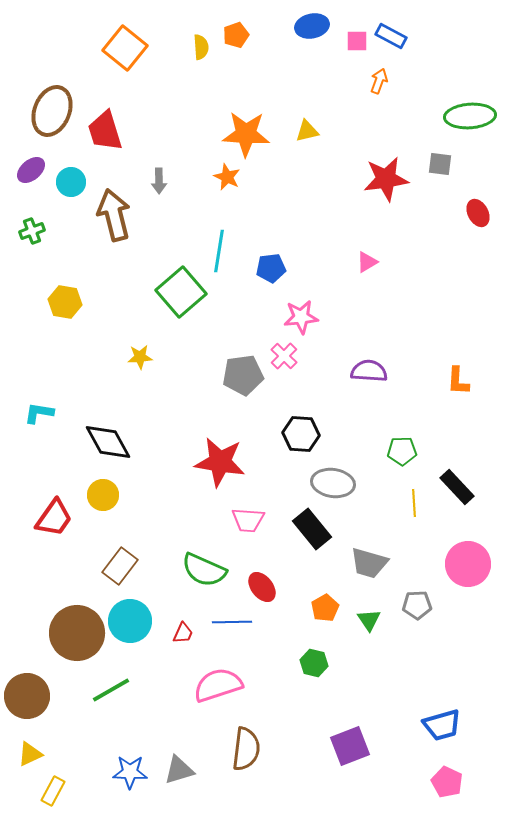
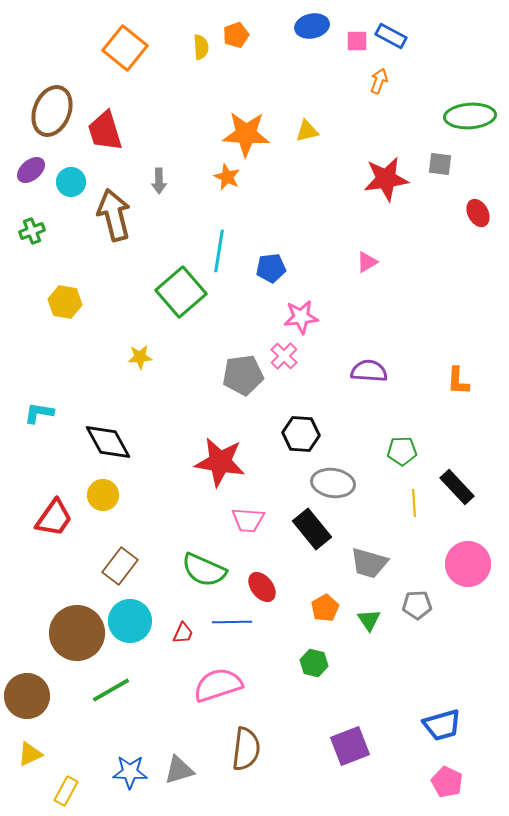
yellow rectangle at (53, 791): moved 13 px right
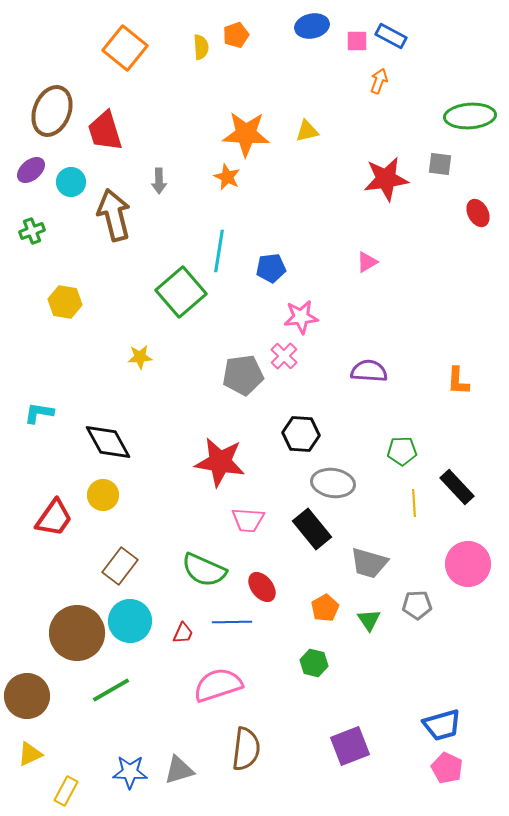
pink pentagon at (447, 782): moved 14 px up
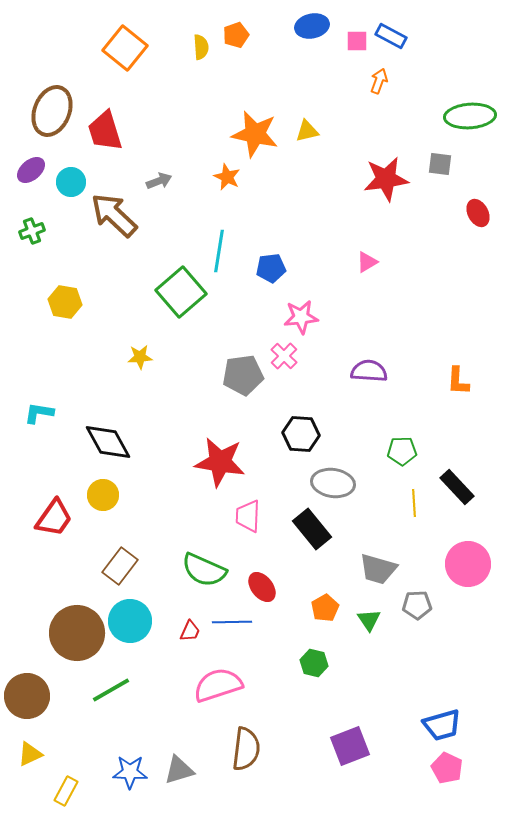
orange star at (246, 134): moved 9 px right; rotated 9 degrees clockwise
gray arrow at (159, 181): rotated 110 degrees counterclockwise
brown arrow at (114, 215): rotated 33 degrees counterclockwise
pink trapezoid at (248, 520): moved 4 px up; rotated 88 degrees clockwise
gray trapezoid at (369, 563): moved 9 px right, 6 px down
red trapezoid at (183, 633): moved 7 px right, 2 px up
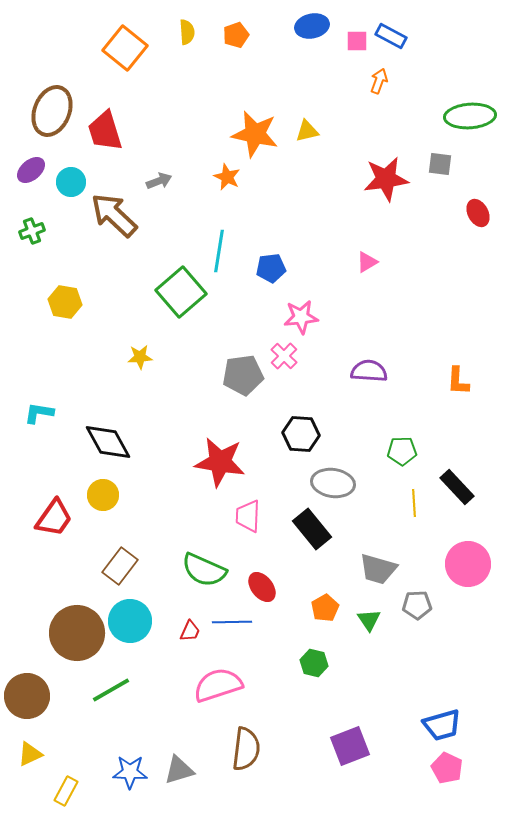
yellow semicircle at (201, 47): moved 14 px left, 15 px up
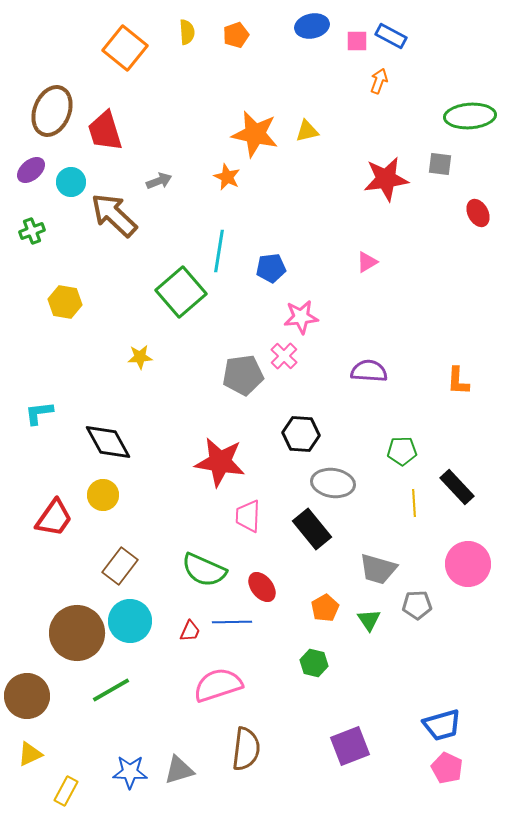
cyan L-shape at (39, 413): rotated 16 degrees counterclockwise
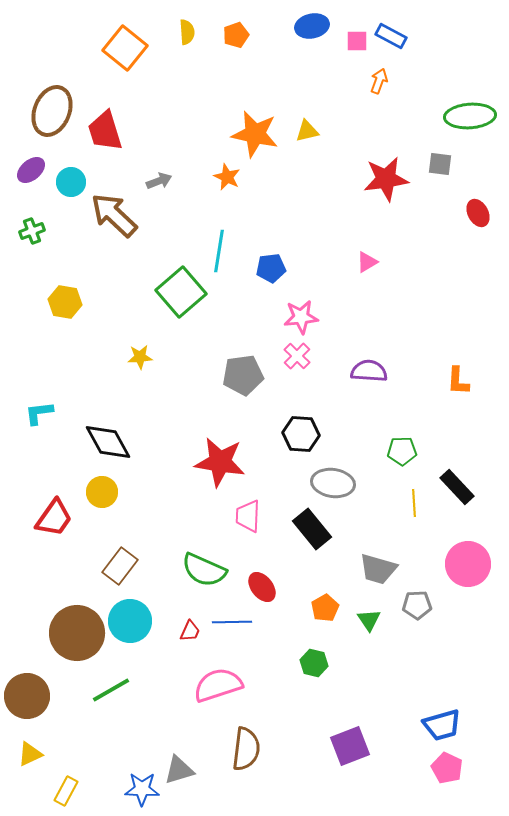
pink cross at (284, 356): moved 13 px right
yellow circle at (103, 495): moved 1 px left, 3 px up
blue star at (130, 772): moved 12 px right, 17 px down
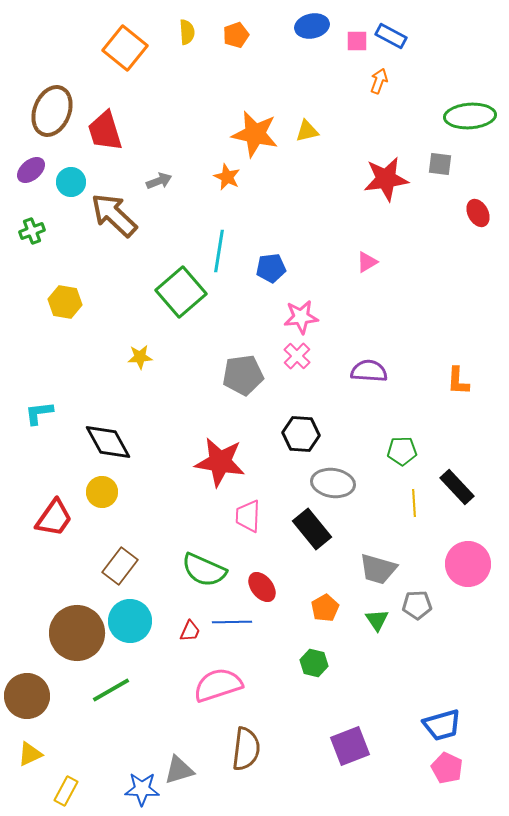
green triangle at (369, 620): moved 8 px right
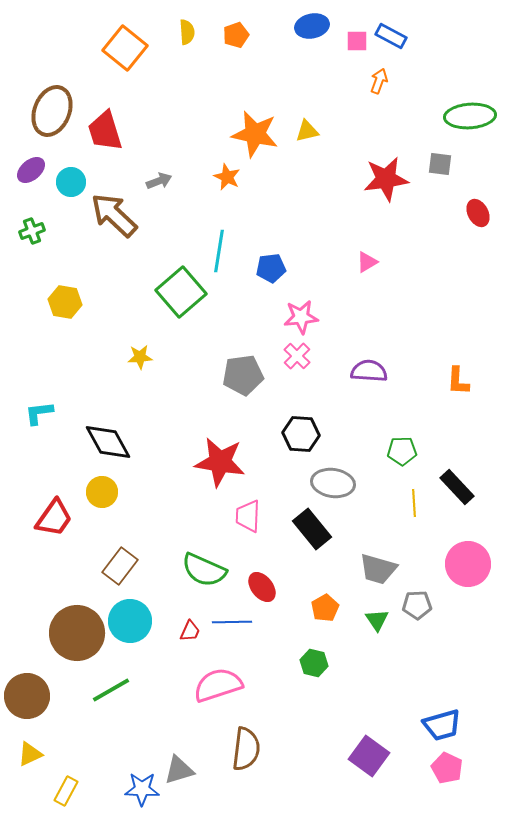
purple square at (350, 746): moved 19 px right, 10 px down; rotated 33 degrees counterclockwise
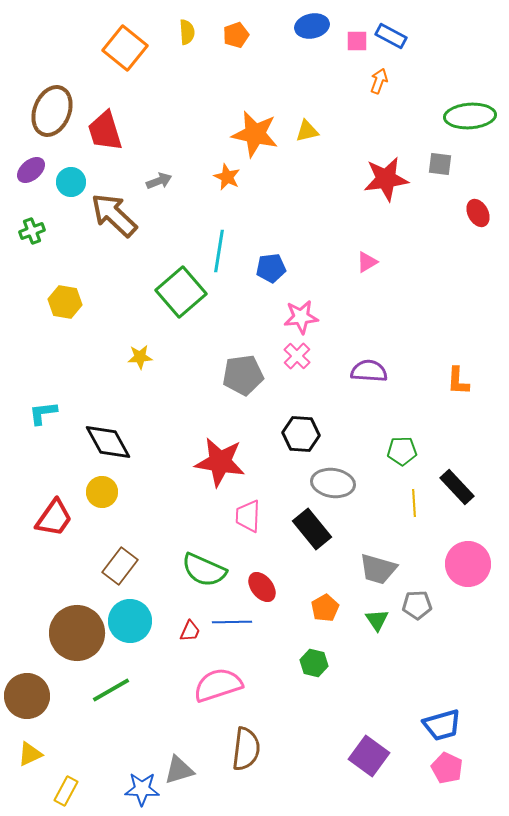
cyan L-shape at (39, 413): moved 4 px right
